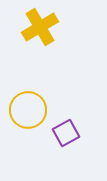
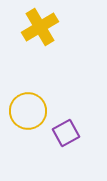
yellow circle: moved 1 px down
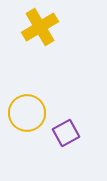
yellow circle: moved 1 px left, 2 px down
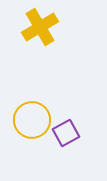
yellow circle: moved 5 px right, 7 px down
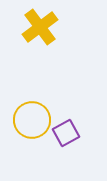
yellow cross: rotated 6 degrees counterclockwise
